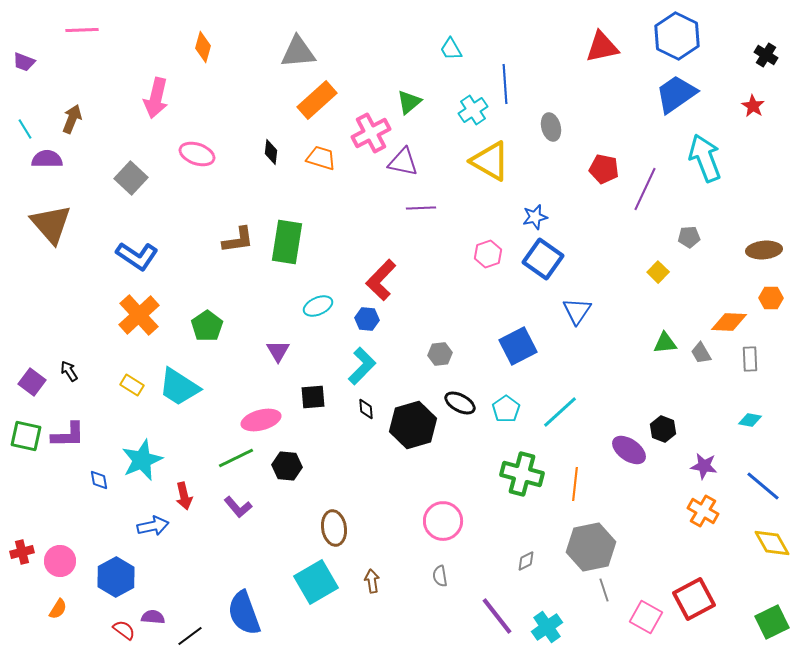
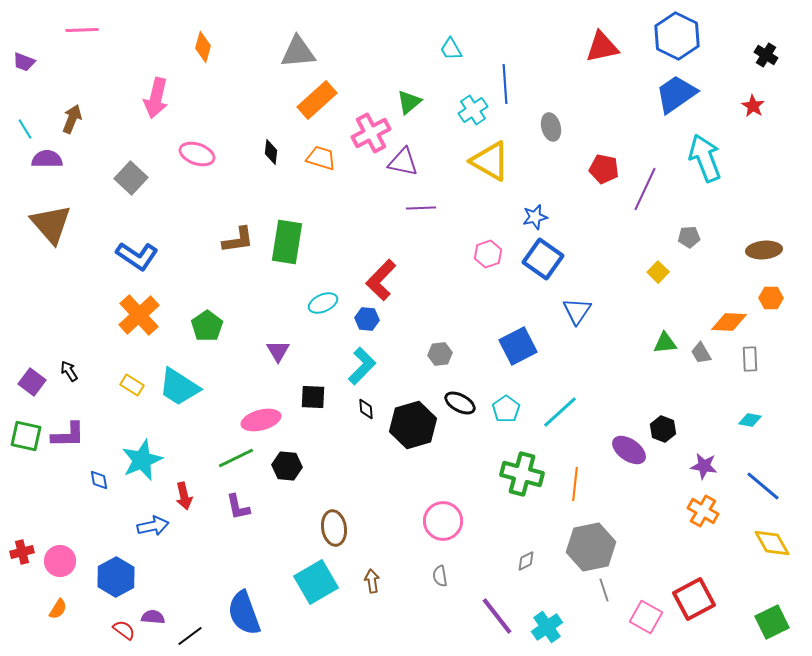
cyan ellipse at (318, 306): moved 5 px right, 3 px up
black square at (313, 397): rotated 8 degrees clockwise
purple L-shape at (238, 507): rotated 28 degrees clockwise
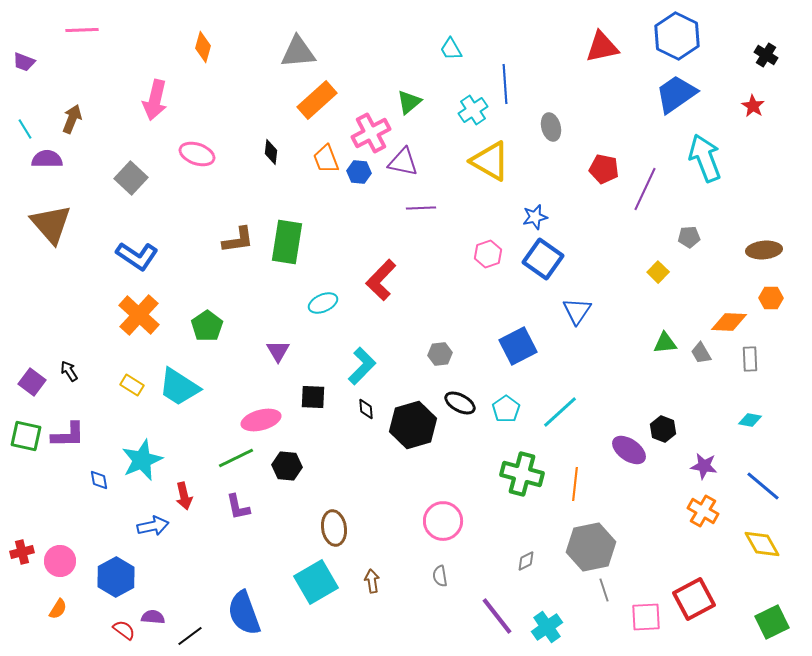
pink arrow at (156, 98): moved 1 px left, 2 px down
orange trapezoid at (321, 158): moved 5 px right, 1 px down; rotated 128 degrees counterclockwise
orange cross at (139, 315): rotated 6 degrees counterclockwise
blue hexagon at (367, 319): moved 8 px left, 147 px up
yellow diamond at (772, 543): moved 10 px left, 1 px down
pink square at (646, 617): rotated 32 degrees counterclockwise
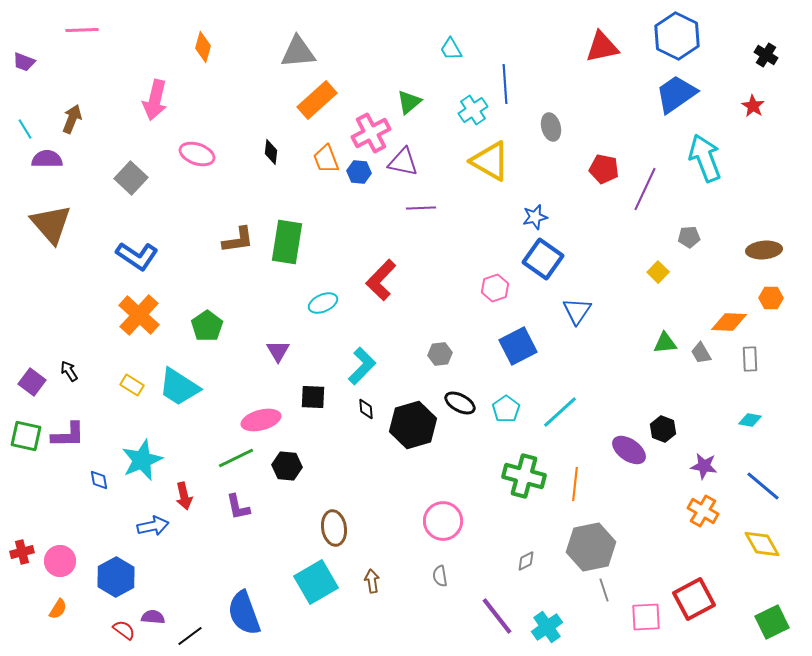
pink hexagon at (488, 254): moved 7 px right, 34 px down
green cross at (522, 474): moved 2 px right, 2 px down
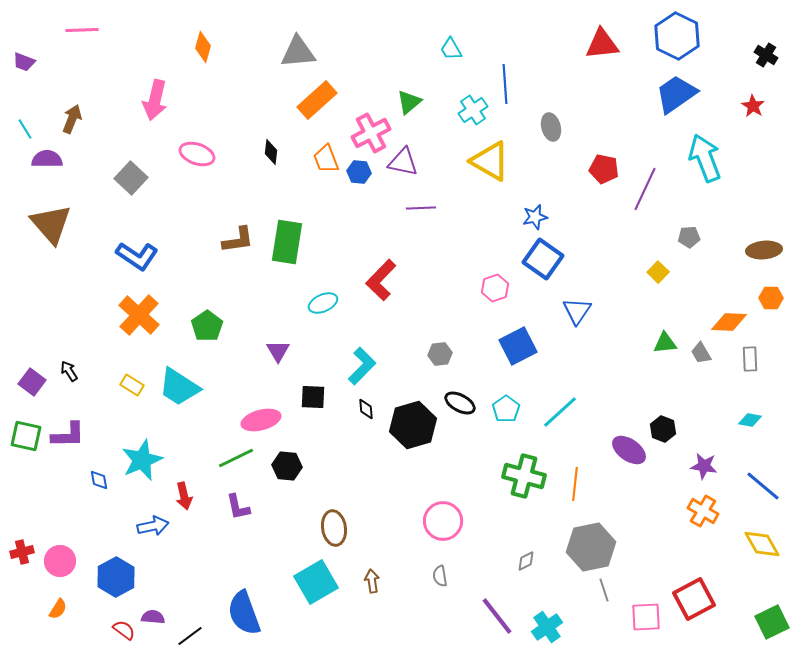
red triangle at (602, 47): moved 3 px up; rotated 6 degrees clockwise
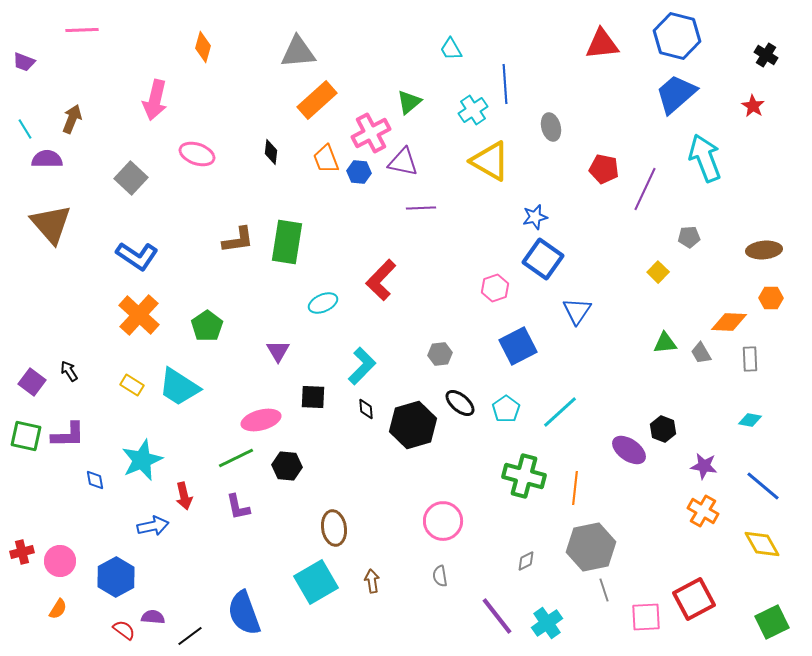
blue hexagon at (677, 36): rotated 12 degrees counterclockwise
blue trapezoid at (676, 94): rotated 6 degrees counterclockwise
black ellipse at (460, 403): rotated 12 degrees clockwise
blue diamond at (99, 480): moved 4 px left
orange line at (575, 484): moved 4 px down
cyan cross at (547, 627): moved 4 px up
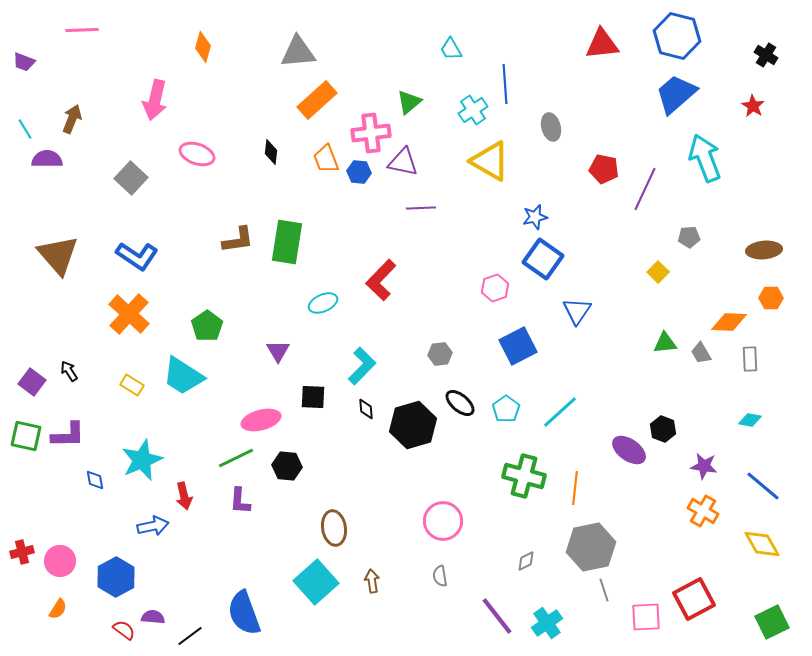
pink cross at (371, 133): rotated 21 degrees clockwise
brown triangle at (51, 224): moved 7 px right, 31 px down
orange cross at (139, 315): moved 10 px left, 1 px up
cyan trapezoid at (179, 387): moved 4 px right, 11 px up
purple L-shape at (238, 507): moved 2 px right, 6 px up; rotated 16 degrees clockwise
cyan square at (316, 582): rotated 12 degrees counterclockwise
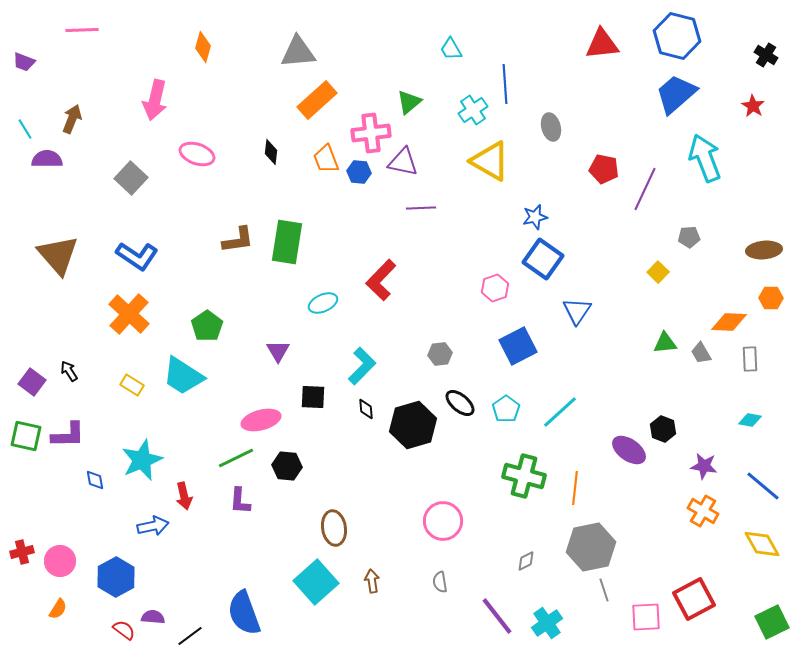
gray semicircle at (440, 576): moved 6 px down
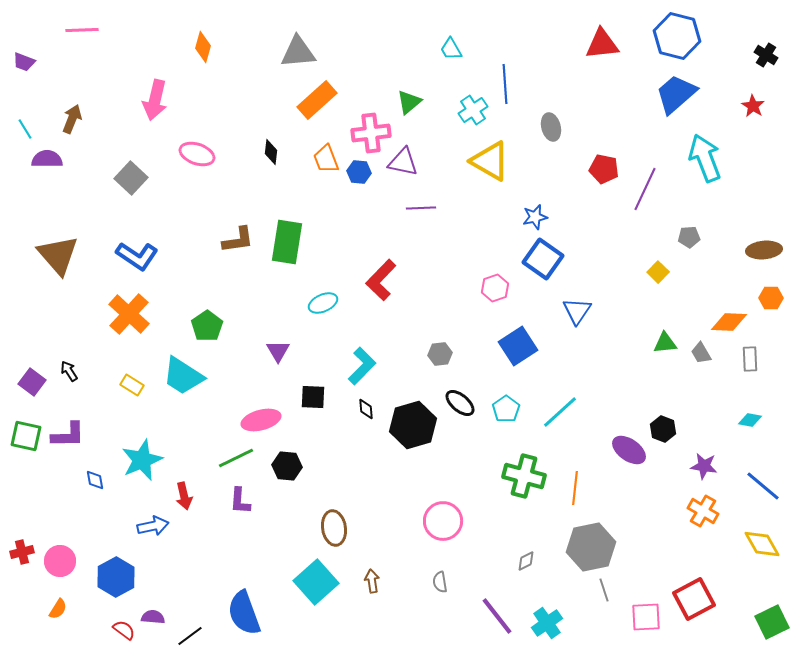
blue square at (518, 346): rotated 6 degrees counterclockwise
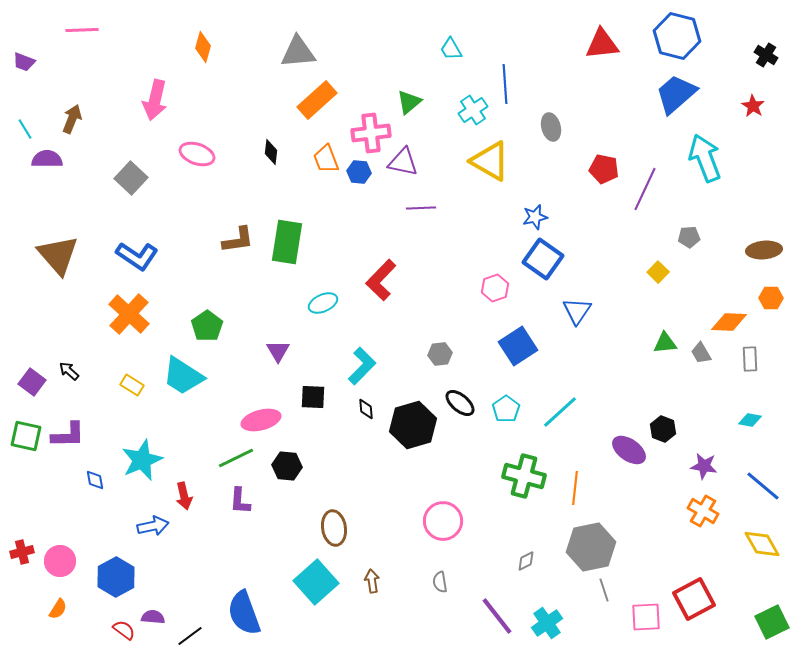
black arrow at (69, 371): rotated 15 degrees counterclockwise
